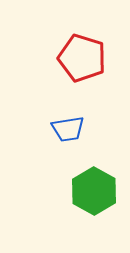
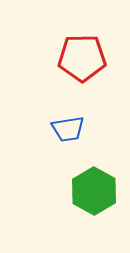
red pentagon: rotated 18 degrees counterclockwise
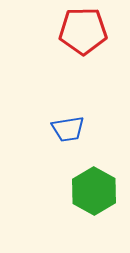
red pentagon: moved 1 px right, 27 px up
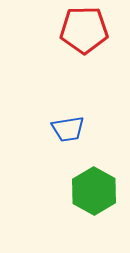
red pentagon: moved 1 px right, 1 px up
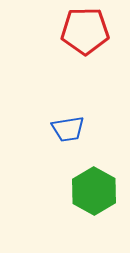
red pentagon: moved 1 px right, 1 px down
